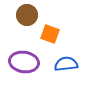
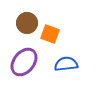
brown circle: moved 8 px down
purple ellipse: rotated 60 degrees counterclockwise
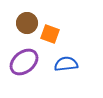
purple ellipse: rotated 12 degrees clockwise
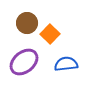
orange square: rotated 24 degrees clockwise
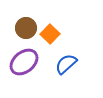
brown circle: moved 1 px left, 5 px down
blue semicircle: rotated 35 degrees counterclockwise
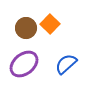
orange square: moved 10 px up
purple ellipse: moved 2 px down
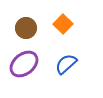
orange square: moved 13 px right
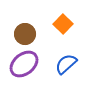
brown circle: moved 1 px left, 6 px down
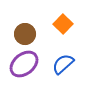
blue semicircle: moved 3 px left
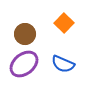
orange square: moved 1 px right, 1 px up
blue semicircle: rotated 115 degrees counterclockwise
